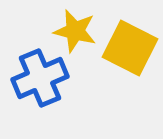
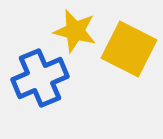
yellow square: moved 1 px left, 1 px down
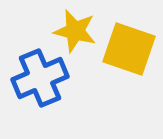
yellow square: rotated 8 degrees counterclockwise
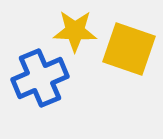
yellow star: rotated 12 degrees counterclockwise
